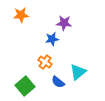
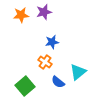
purple star: moved 20 px left, 11 px up; rotated 21 degrees counterclockwise
blue star: moved 3 px down
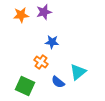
blue star: rotated 16 degrees clockwise
orange cross: moved 4 px left
green square: rotated 24 degrees counterclockwise
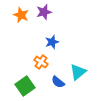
orange star: rotated 28 degrees clockwise
blue star: rotated 24 degrees counterclockwise
green square: rotated 30 degrees clockwise
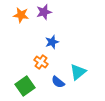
orange star: rotated 14 degrees counterclockwise
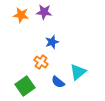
purple star: rotated 21 degrees clockwise
